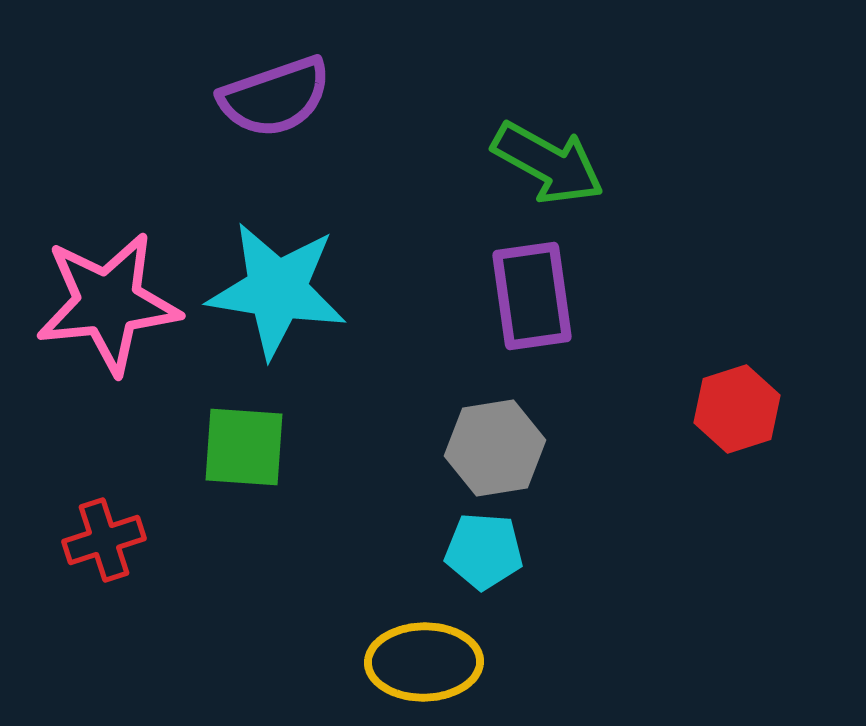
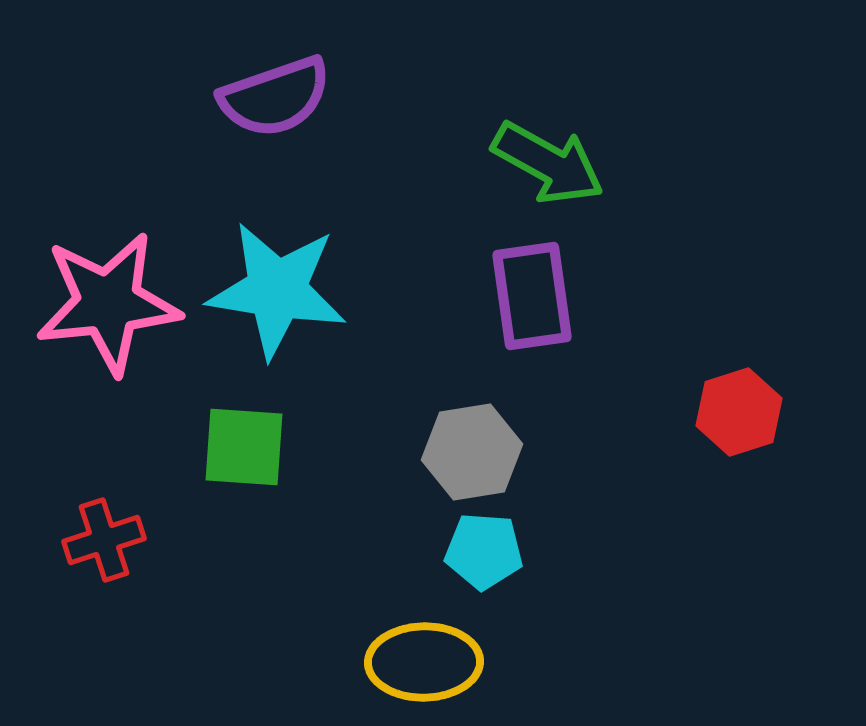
red hexagon: moved 2 px right, 3 px down
gray hexagon: moved 23 px left, 4 px down
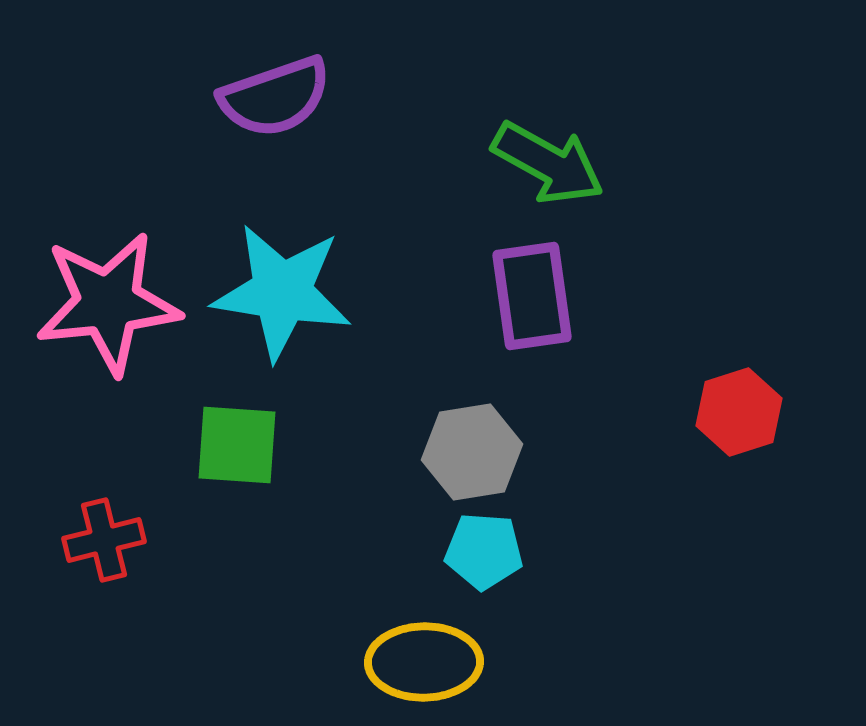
cyan star: moved 5 px right, 2 px down
green square: moved 7 px left, 2 px up
red cross: rotated 4 degrees clockwise
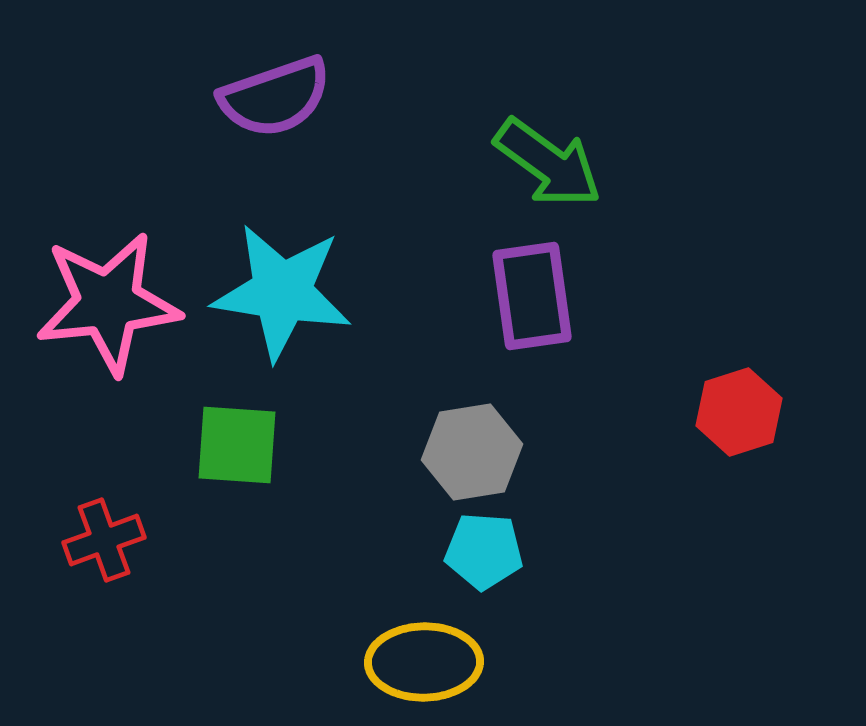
green arrow: rotated 7 degrees clockwise
red cross: rotated 6 degrees counterclockwise
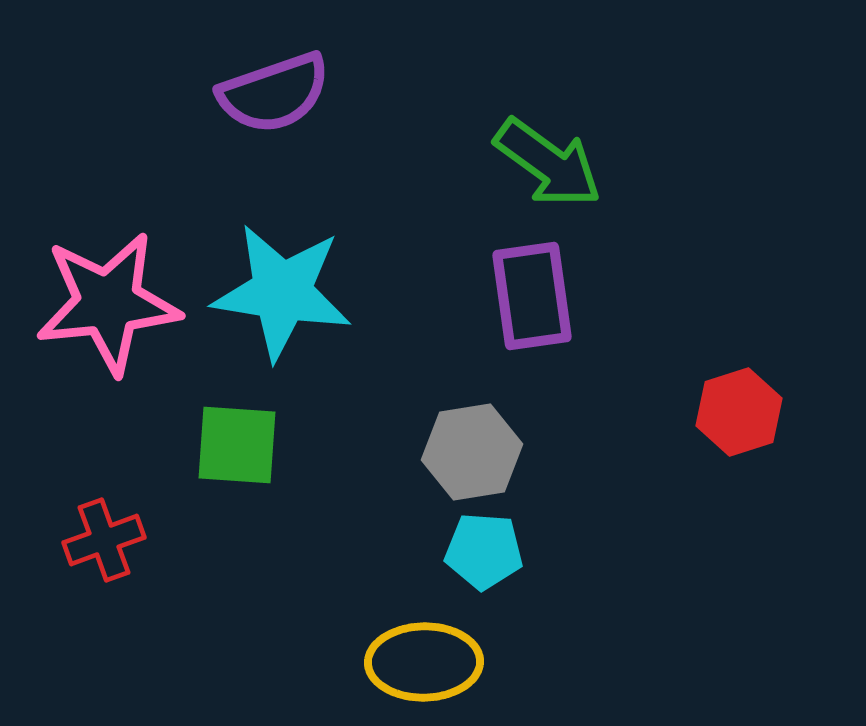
purple semicircle: moved 1 px left, 4 px up
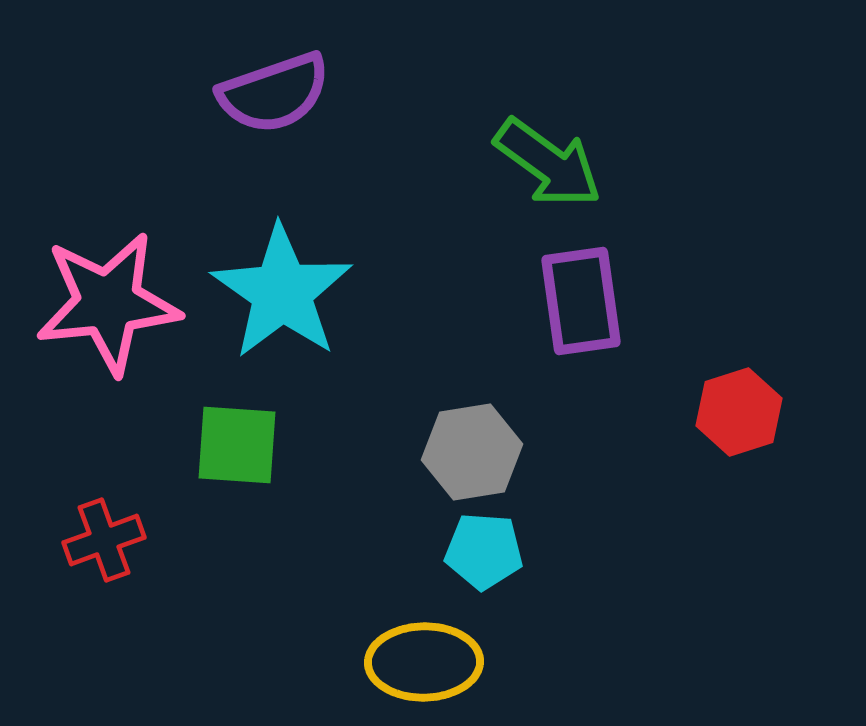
cyan star: rotated 26 degrees clockwise
purple rectangle: moved 49 px right, 5 px down
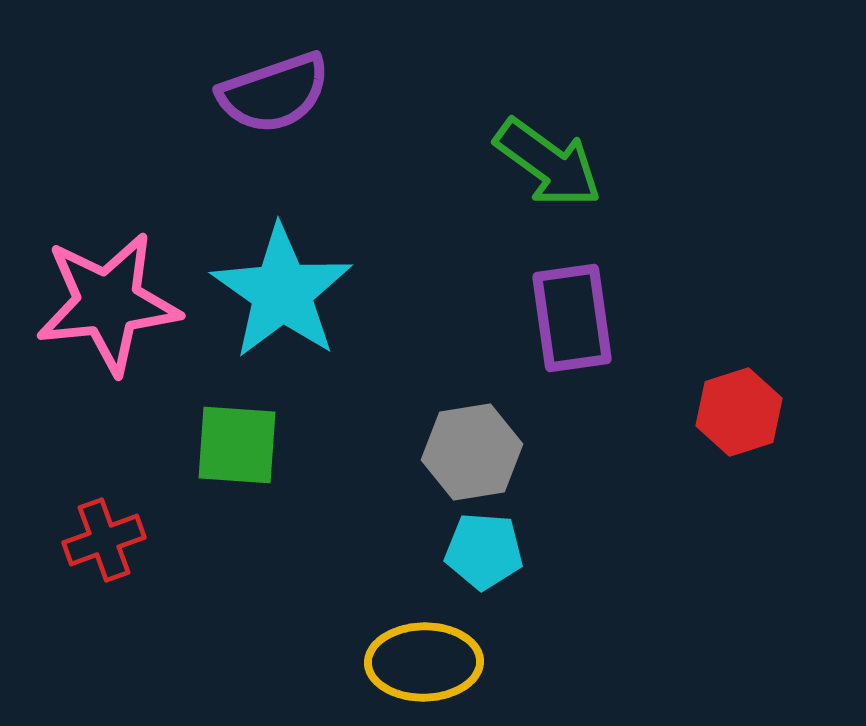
purple rectangle: moved 9 px left, 17 px down
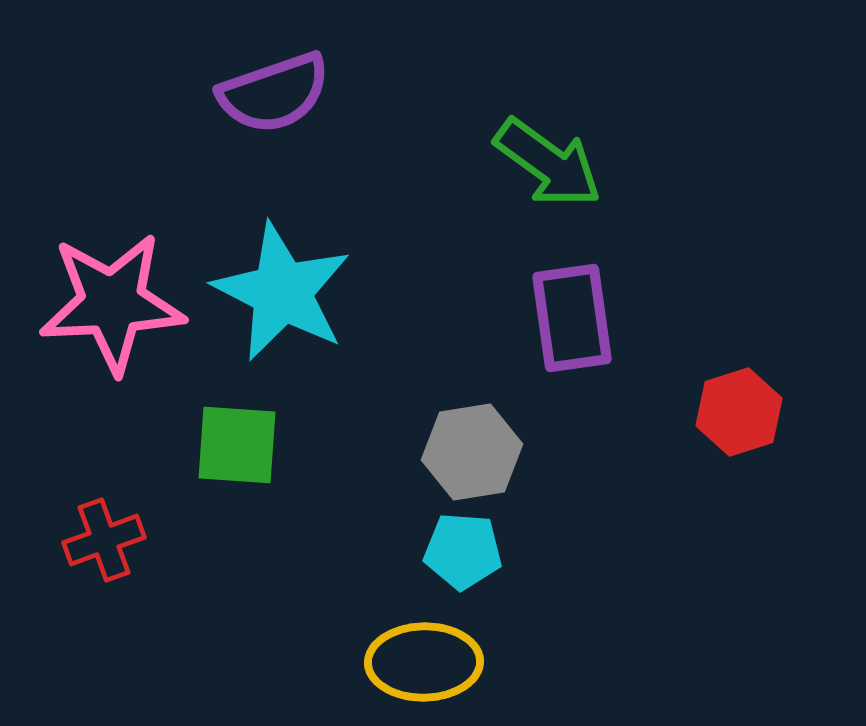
cyan star: rotated 8 degrees counterclockwise
pink star: moved 4 px right; rotated 3 degrees clockwise
cyan pentagon: moved 21 px left
